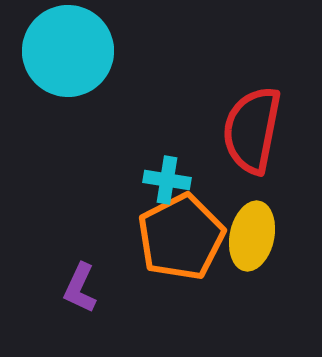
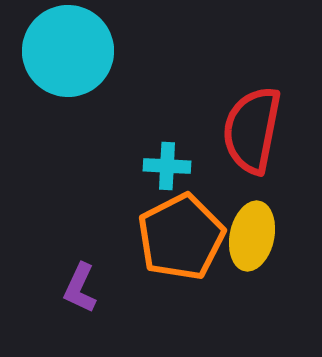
cyan cross: moved 14 px up; rotated 6 degrees counterclockwise
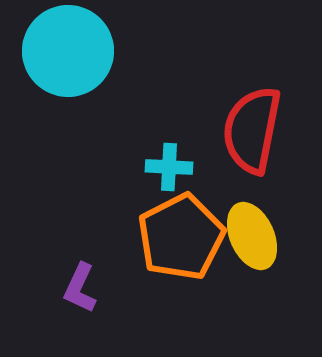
cyan cross: moved 2 px right, 1 px down
yellow ellipse: rotated 36 degrees counterclockwise
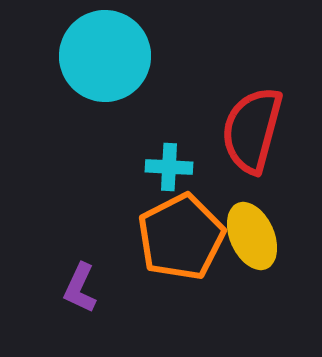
cyan circle: moved 37 px right, 5 px down
red semicircle: rotated 4 degrees clockwise
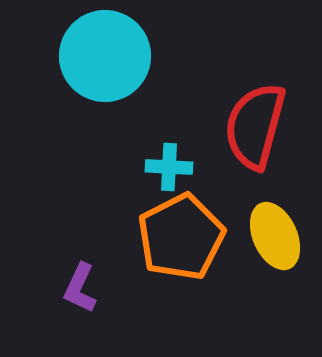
red semicircle: moved 3 px right, 4 px up
yellow ellipse: moved 23 px right
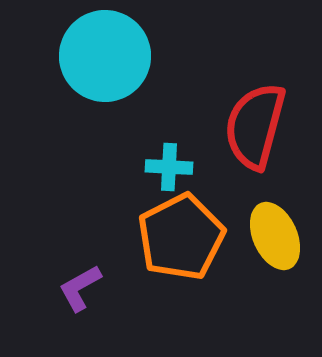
purple L-shape: rotated 36 degrees clockwise
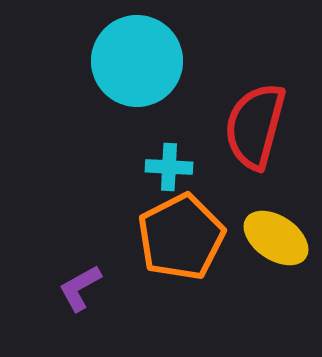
cyan circle: moved 32 px right, 5 px down
yellow ellipse: moved 1 px right, 2 px down; rotated 32 degrees counterclockwise
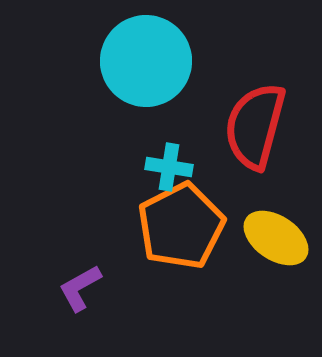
cyan circle: moved 9 px right
cyan cross: rotated 6 degrees clockwise
orange pentagon: moved 11 px up
